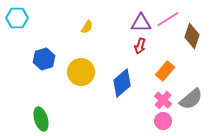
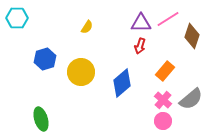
blue hexagon: moved 1 px right
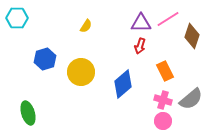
yellow semicircle: moved 1 px left, 1 px up
orange rectangle: rotated 66 degrees counterclockwise
blue diamond: moved 1 px right, 1 px down
pink cross: rotated 24 degrees counterclockwise
green ellipse: moved 13 px left, 6 px up
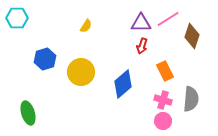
red arrow: moved 2 px right
gray semicircle: rotated 45 degrees counterclockwise
